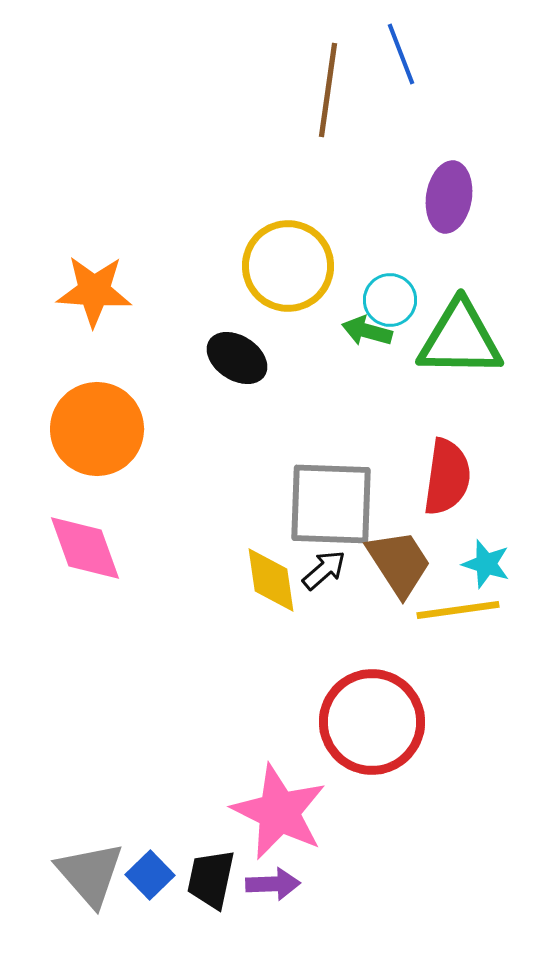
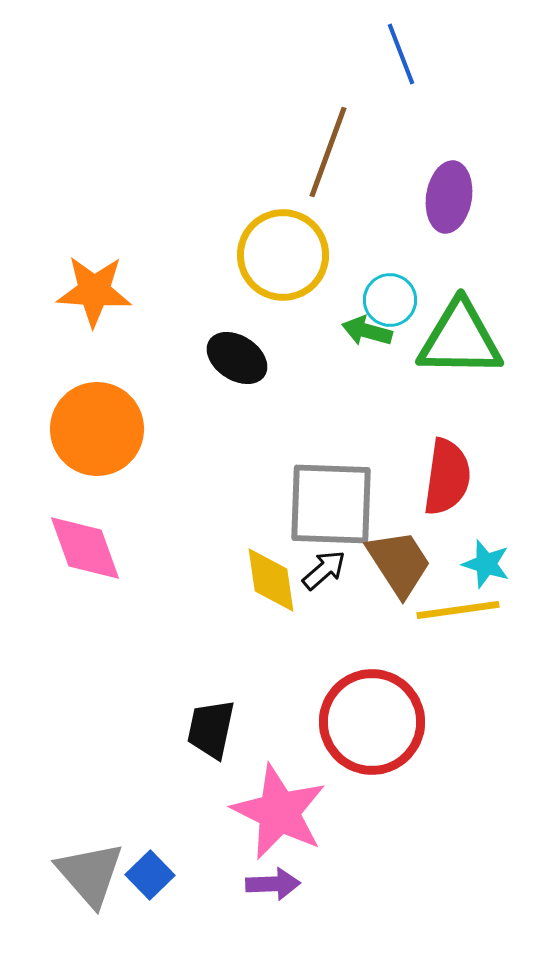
brown line: moved 62 px down; rotated 12 degrees clockwise
yellow circle: moved 5 px left, 11 px up
black trapezoid: moved 150 px up
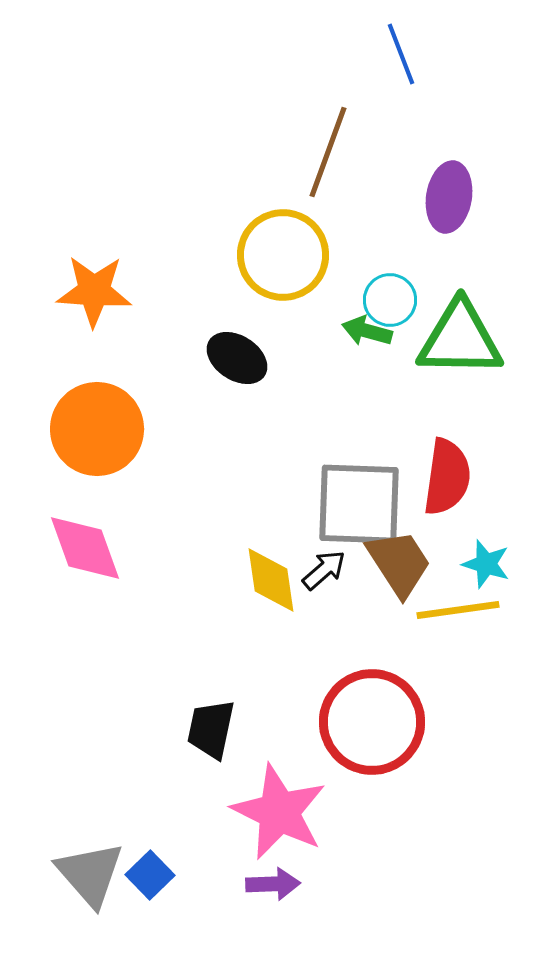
gray square: moved 28 px right
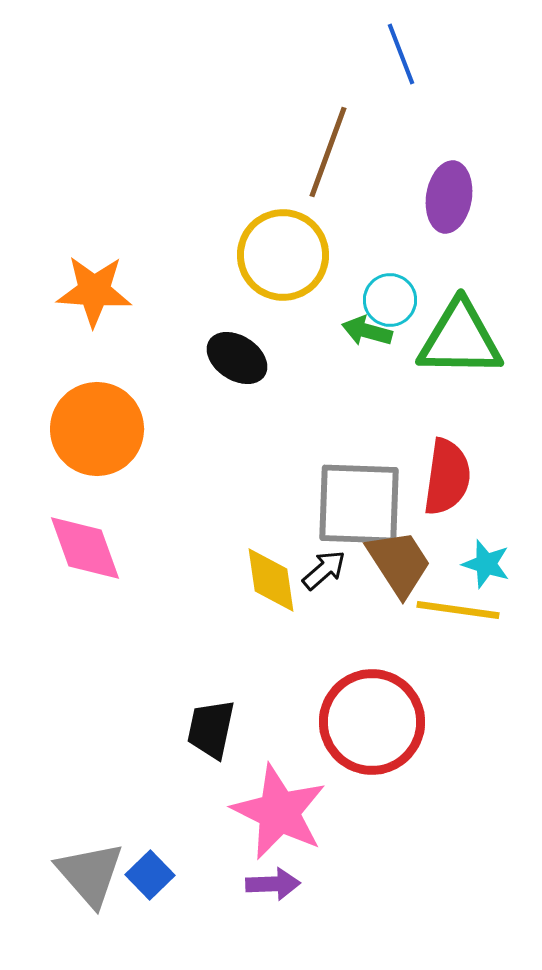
yellow line: rotated 16 degrees clockwise
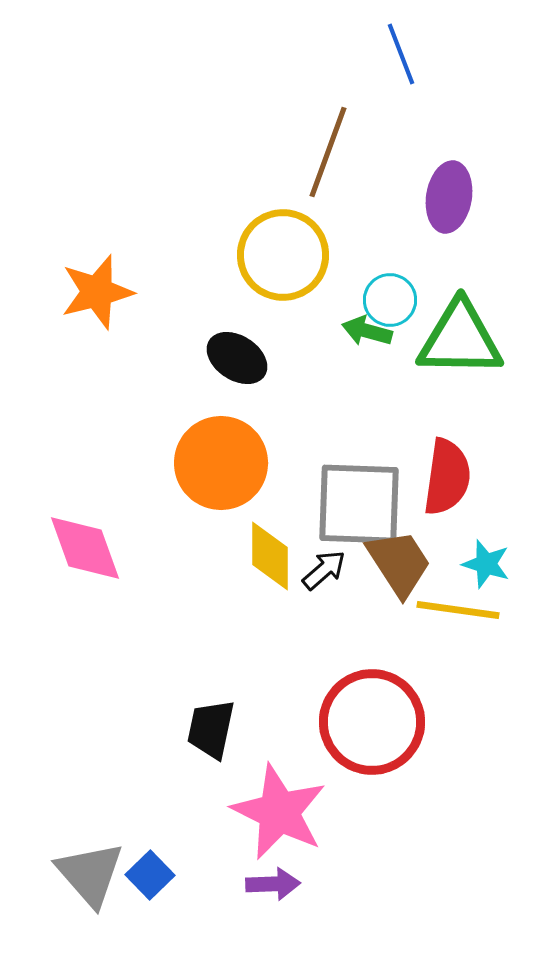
orange star: moved 3 px right, 1 px down; rotated 18 degrees counterclockwise
orange circle: moved 124 px right, 34 px down
yellow diamond: moved 1 px left, 24 px up; rotated 8 degrees clockwise
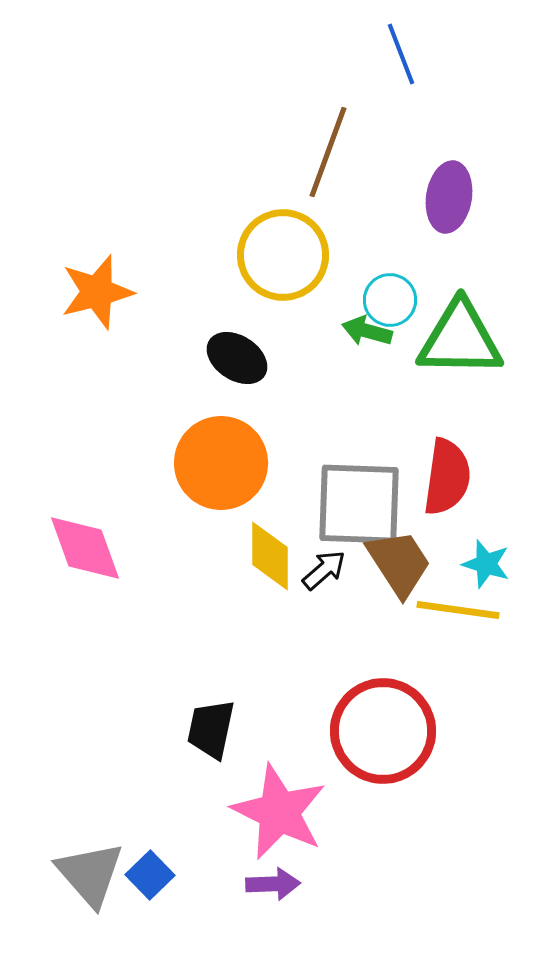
red circle: moved 11 px right, 9 px down
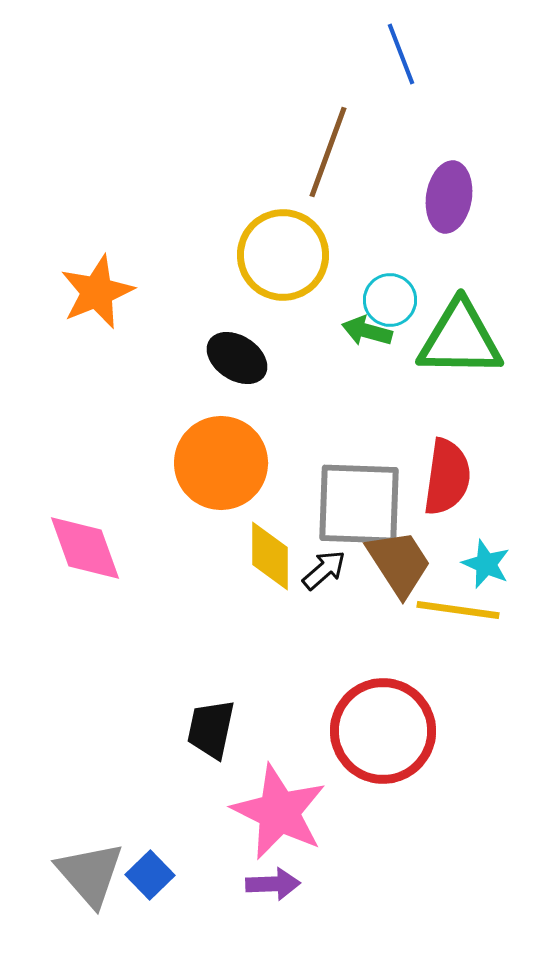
orange star: rotated 8 degrees counterclockwise
cyan star: rotated 6 degrees clockwise
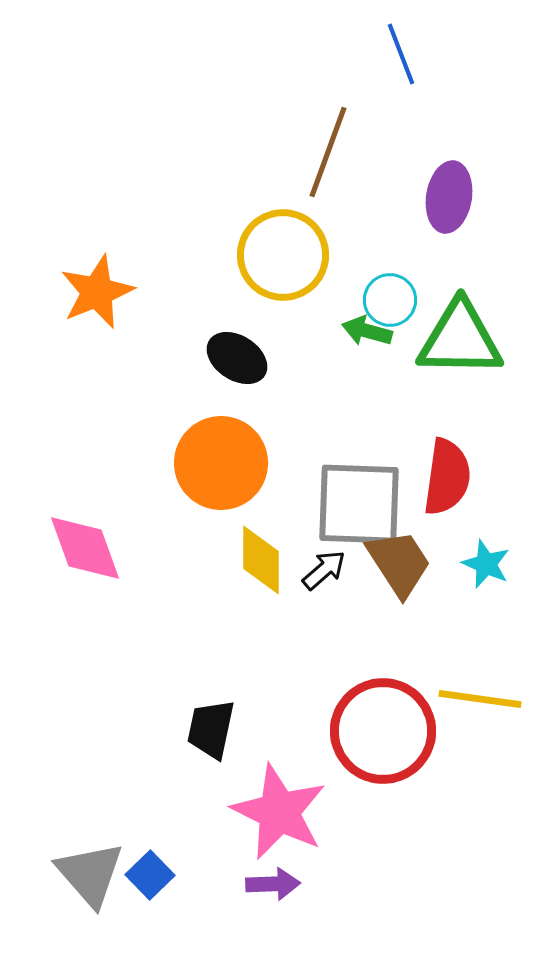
yellow diamond: moved 9 px left, 4 px down
yellow line: moved 22 px right, 89 px down
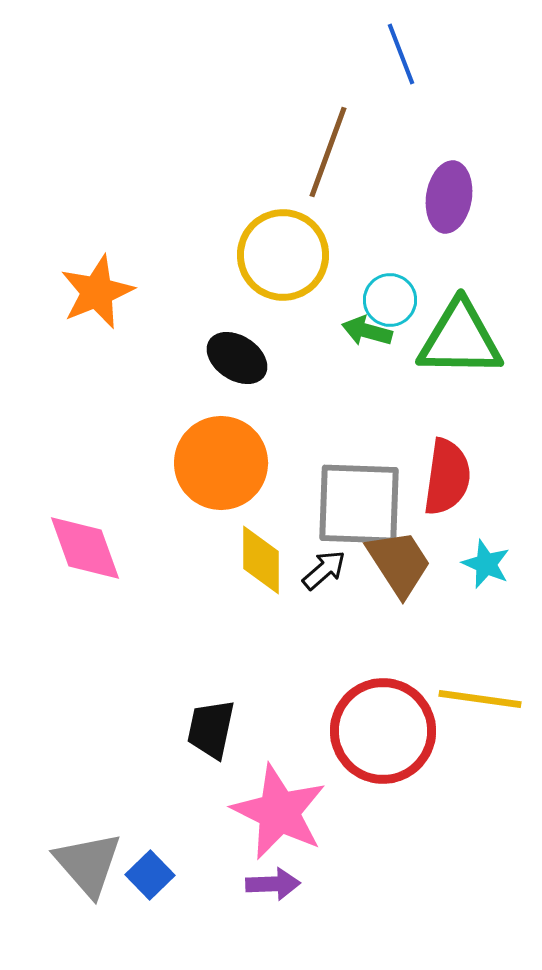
gray triangle: moved 2 px left, 10 px up
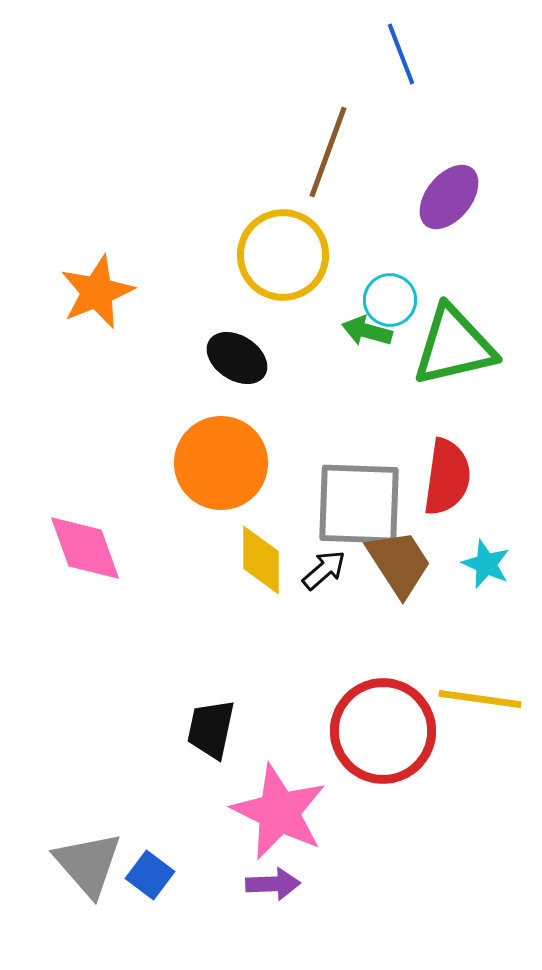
purple ellipse: rotated 30 degrees clockwise
green triangle: moved 6 px left, 7 px down; rotated 14 degrees counterclockwise
blue square: rotated 9 degrees counterclockwise
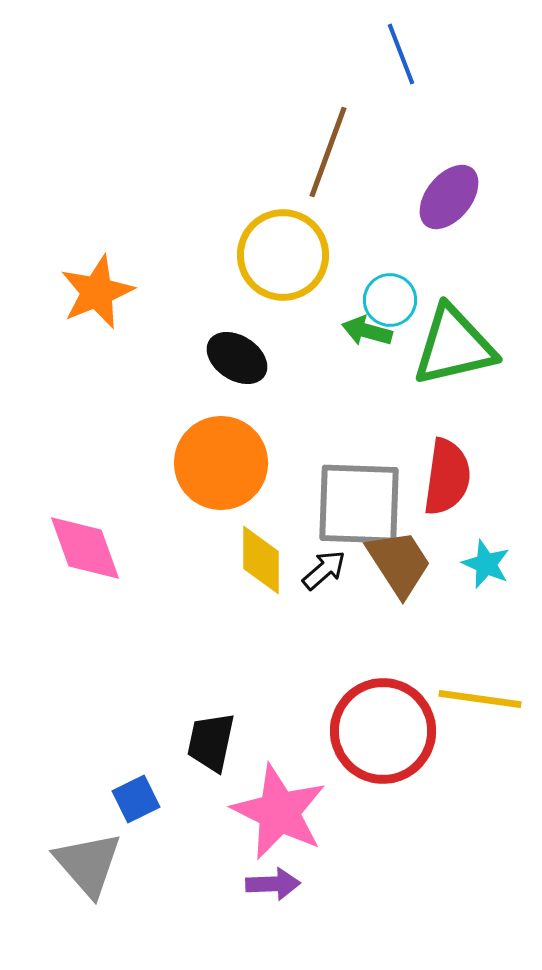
black trapezoid: moved 13 px down
blue square: moved 14 px left, 76 px up; rotated 27 degrees clockwise
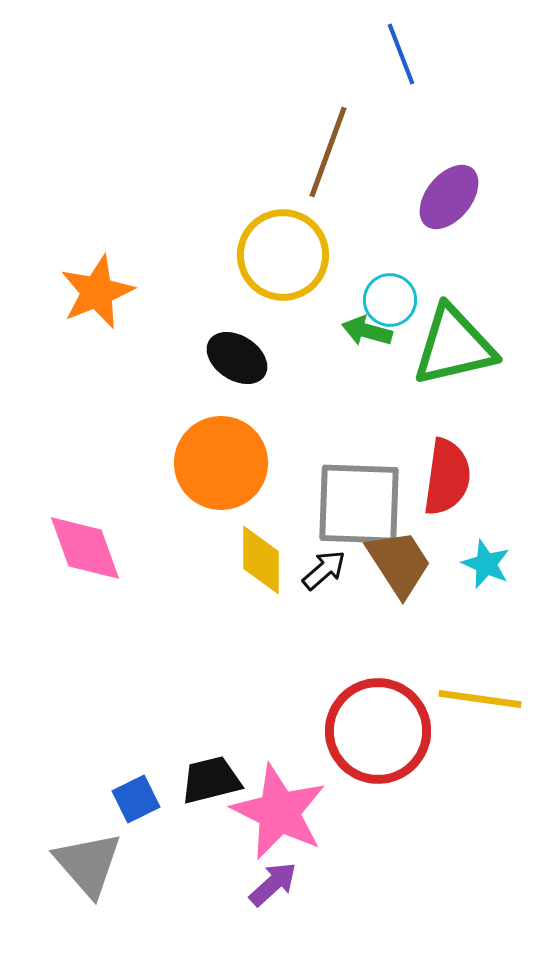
red circle: moved 5 px left
black trapezoid: moved 38 px down; rotated 64 degrees clockwise
purple arrow: rotated 40 degrees counterclockwise
